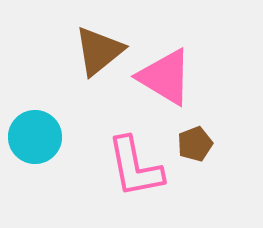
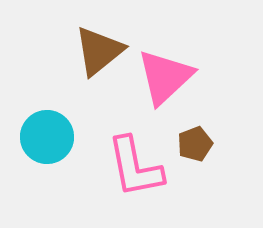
pink triangle: rotated 46 degrees clockwise
cyan circle: moved 12 px right
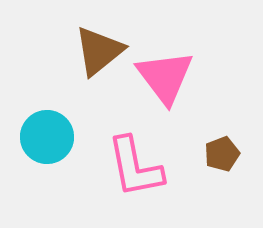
pink triangle: rotated 24 degrees counterclockwise
brown pentagon: moved 27 px right, 10 px down
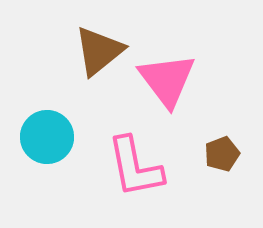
pink triangle: moved 2 px right, 3 px down
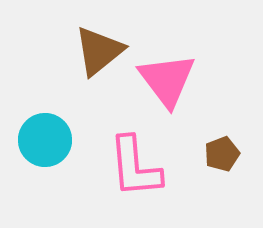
cyan circle: moved 2 px left, 3 px down
pink L-shape: rotated 6 degrees clockwise
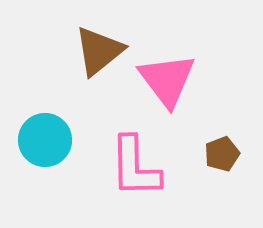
pink L-shape: rotated 4 degrees clockwise
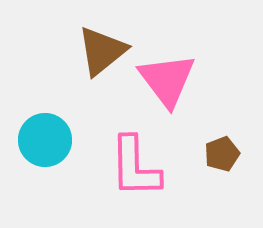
brown triangle: moved 3 px right
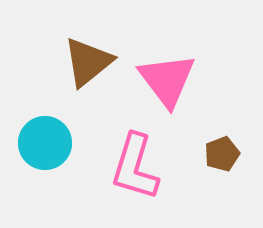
brown triangle: moved 14 px left, 11 px down
cyan circle: moved 3 px down
pink L-shape: rotated 18 degrees clockwise
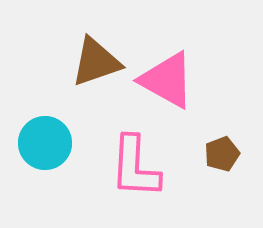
brown triangle: moved 8 px right; rotated 20 degrees clockwise
pink triangle: rotated 24 degrees counterclockwise
pink L-shape: rotated 14 degrees counterclockwise
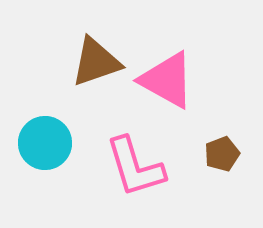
pink L-shape: rotated 20 degrees counterclockwise
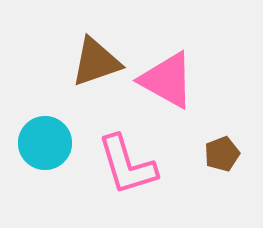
pink L-shape: moved 8 px left, 2 px up
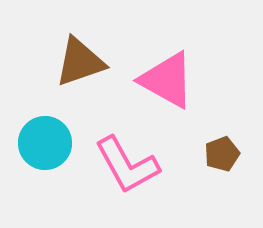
brown triangle: moved 16 px left
pink L-shape: rotated 12 degrees counterclockwise
